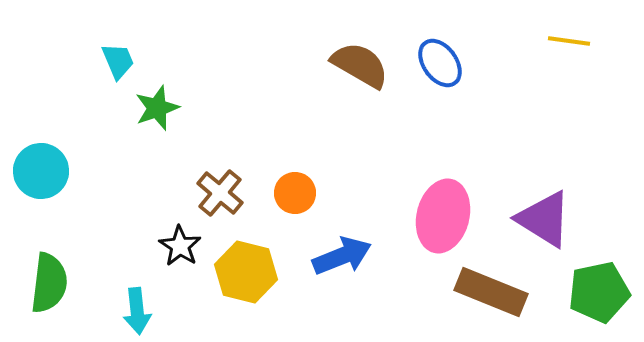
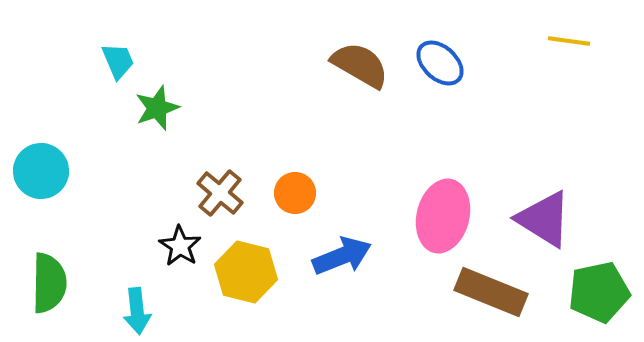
blue ellipse: rotated 12 degrees counterclockwise
green semicircle: rotated 6 degrees counterclockwise
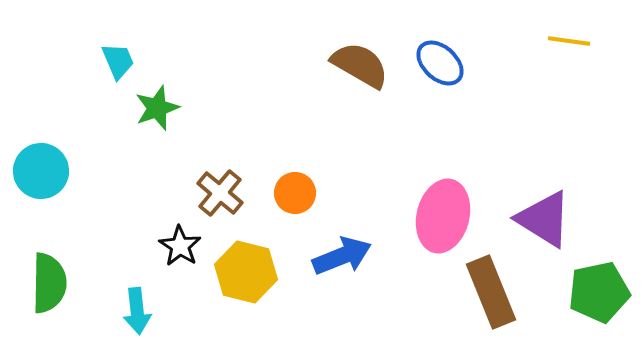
brown rectangle: rotated 46 degrees clockwise
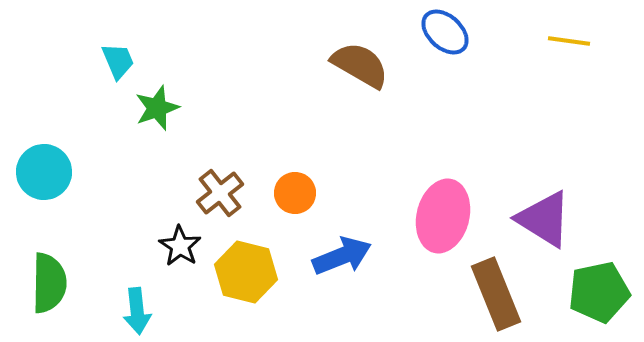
blue ellipse: moved 5 px right, 31 px up
cyan circle: moved 3 px right, 1 px down
brown cross: rotated 12 degrees clockwise
brown rectangle: moved 5 px right, 2 px down
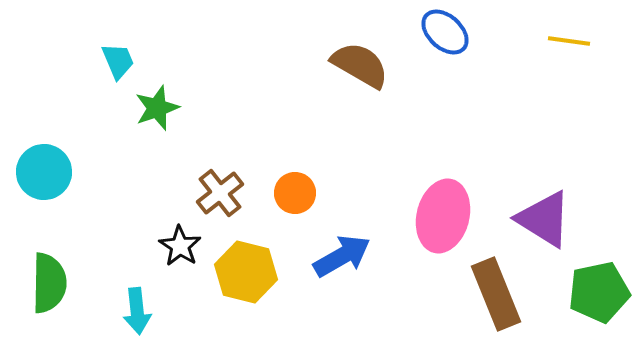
blue arrow: rotated 8 degrees counterclockwise
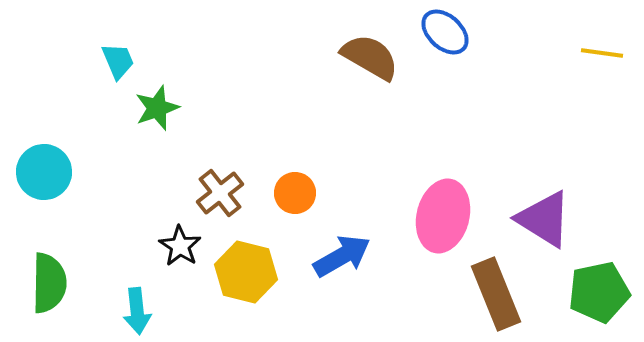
yellow line: moved 33 px right, 12 px down
brown semicircle: moved 10 px right, 8 px up
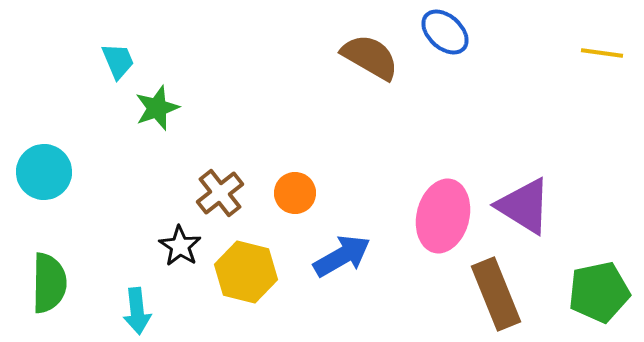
purple triangle: moved 20 px left, 13 px up
